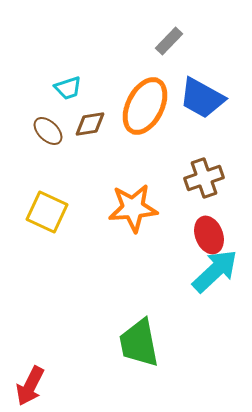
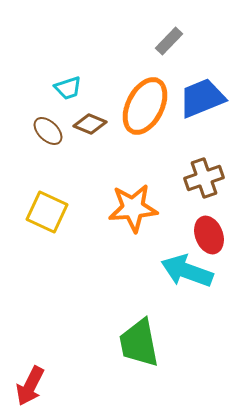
blue trapezoid: rotated 129 degrees clockwise
brown diamond: rotated 32 degrees clockwise
cyan arrow: moved 28 px left; rotated 117 degrees counterclockwise
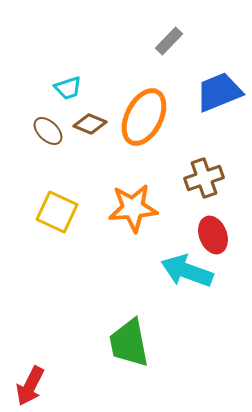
blue trapezoid: moved 17 px right, 6 px up
orange ellipse: moved 1 px left, 11 px down
yellow square: moved 10 px right
red ellipse: moved 4 px right
green trapezoid: moved 10 px left
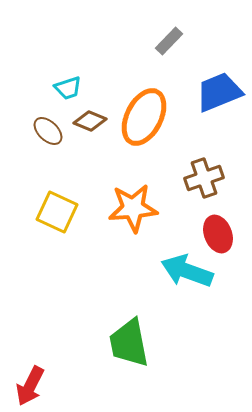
brown diamond: moved 3 px up
red ellipse: moved 5 px right, 1 px up
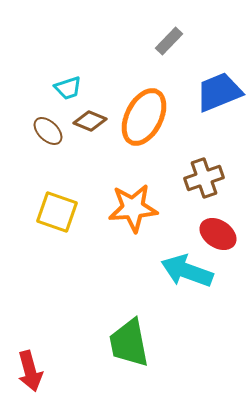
yellow square: rotated 6 degrees counterclockwise
red ellipse: rotated 36 degrees counterclockwise
red arrow: moved 15 px up; rotated 42 degrees counterclockwise
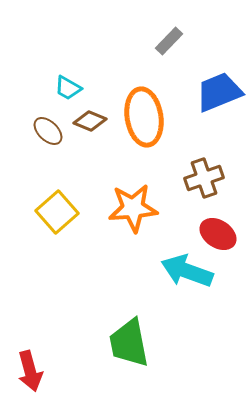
cyan trapezoid: rotated 48 degrees clockwise
orange ellipse: rotated 36 degrees counterclockwise
yellow square: rotated 30 degrees clockwise
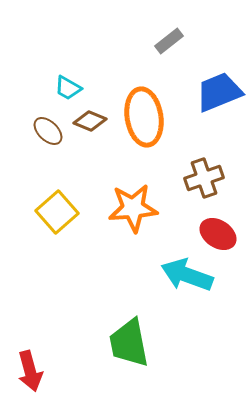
gray rectangle: rotated 8 degrees clockwise
cyan arrow: moved 4 px down
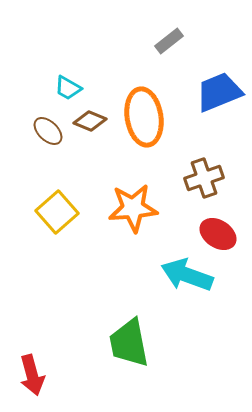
red arrow: moved 2 px right, 4 px down
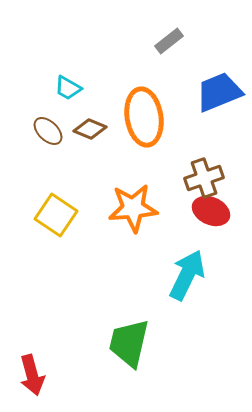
brown diamond: moved 8 px down
yellow square: moved 1 px left, 3 px down; rotated 15 degrees counterclockwise
red ellipse: moved 7 px left, 23 px up; rotated 9 degrees counterclockwise
cyan arrow: rotated 96 degrees clockwise
green trapezoid: rotated 24 degrees clockwise
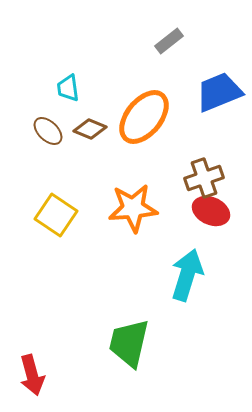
cyan trapezoid: rotated 52 degrees clockwise
orange ellipse: rotated 48 degrees clockwise
cyan arrow: rotated 9 degrees counterclockwise
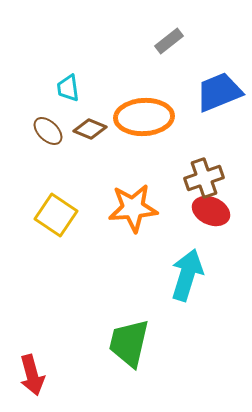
orange ellipse: rotated 48 degrees clockwise
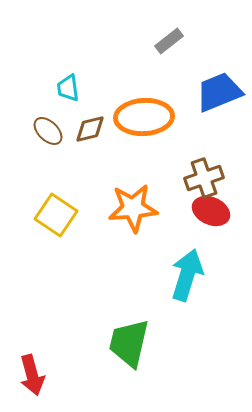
brown diamond: rotated 36 degrees counterclockwise
